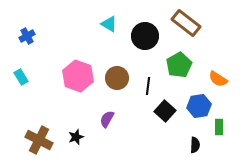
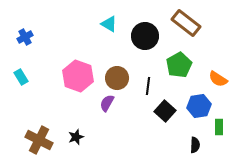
blue cross: moved 2 px left, 1 px down
purple semicircle: moved 16 px up
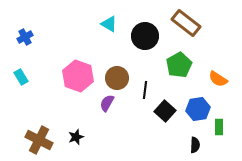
black line: moved 3 px left, 4 px down
blue hexagon: moved 1 px left, 3 px down
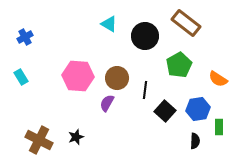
pink hexagon: rotated 16 degrees counterclockwise
black semicircle: moved 4 px up
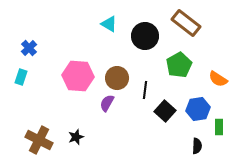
blue cross: moved 4 px right, 11 px down; rotated 14 degrees counterclockwise
cyan rectangle: rotated 49 degrees clockwise
black semicircle: moved 2 px right, 5 px down
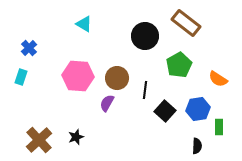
cyan triangle: moved 25 px left
brown cross: rotated 20 degrees clockwise
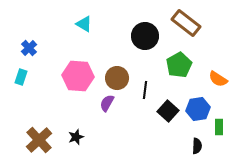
black square: moved 3 px right
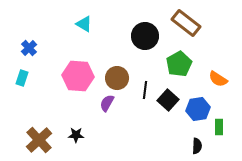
green pentagon: moved 1 px up
cyan rectangle: moved 1 px right, 1 px down
black square: moved 11 px up
black star: moved 2 px up; rotated 21 degrees clockwise
